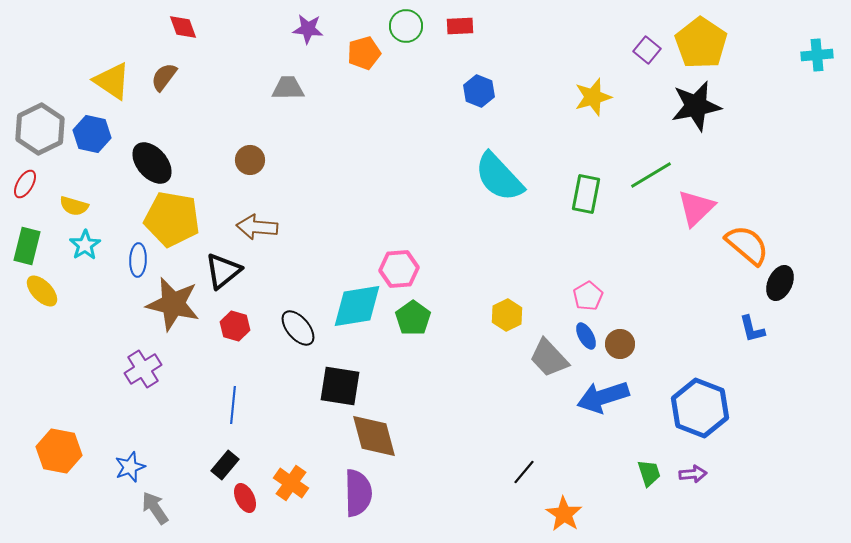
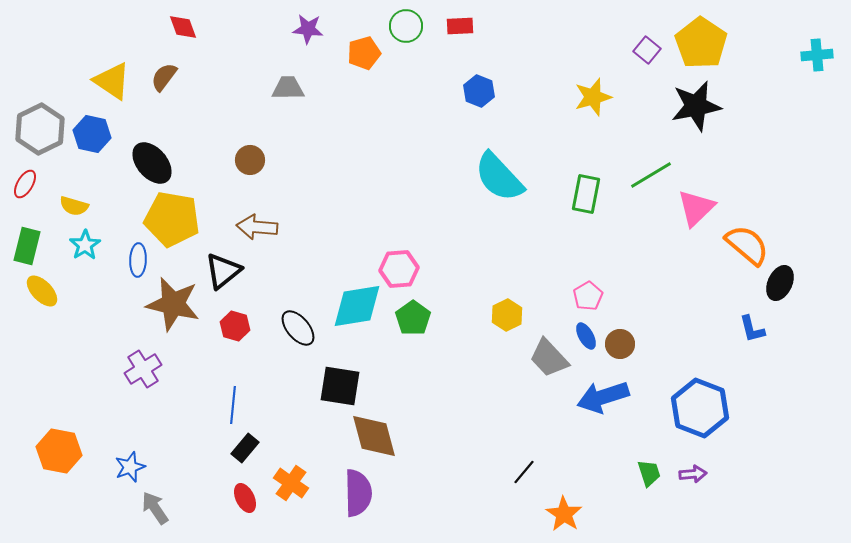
black rectangle at (225, 465): moved 20 px right, 17 px up
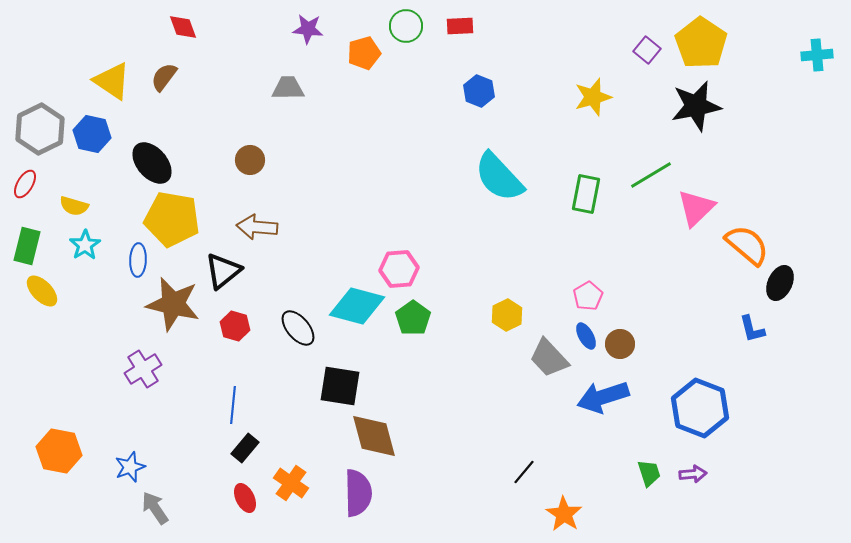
cyan diamond at (357, 306): rotated 24 degrees clockwise
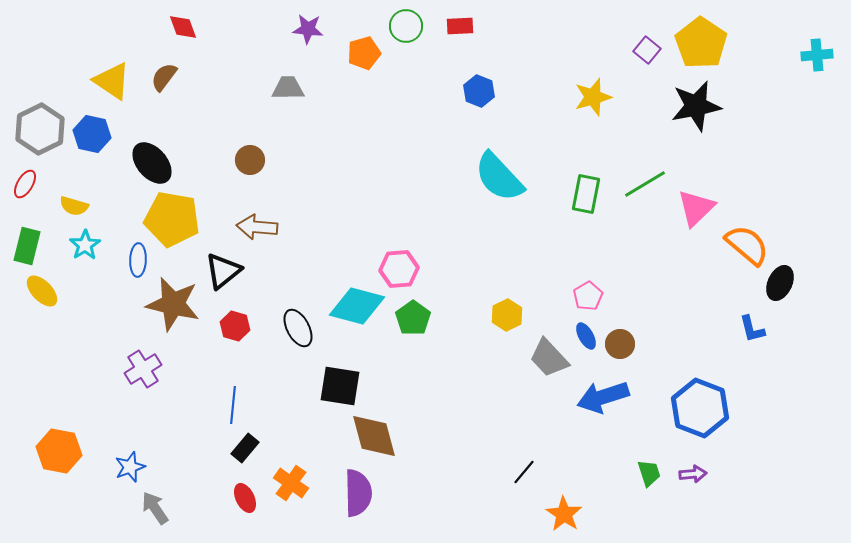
green line at (651, 175): moved 6 px left, 9 px down
black ellipse at (298, 328): rotated 12 degrees clockwise
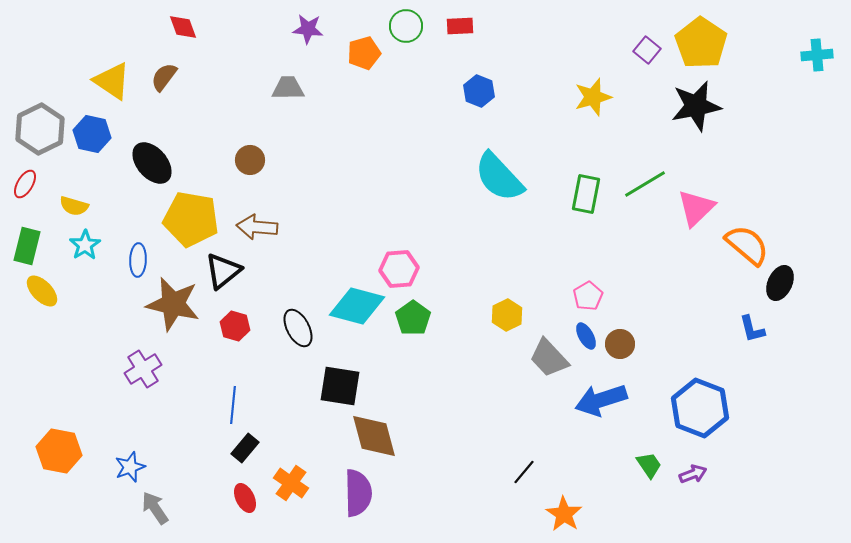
yellow pentagon at (172, 219): moved 19 px right
blue arrow at (603, 397): moved 2 px left, 3 px down
green trapezoid at (649, 473): moved 8 px up; rotated 16 degrees counterclockwise
purple arrow at (693, 474): rotated 16 degrees counterclockwise
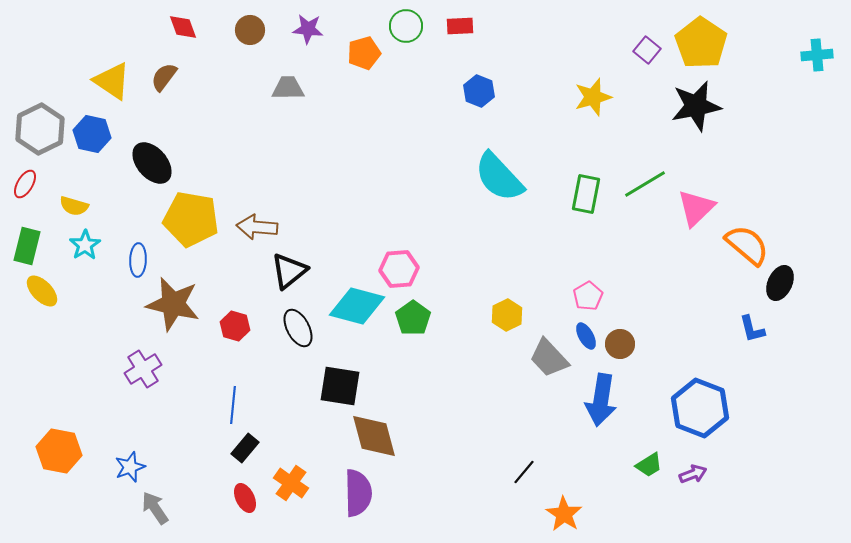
brown circle at (250, 160): moved 130 px up
black triangle at (223, 271): moved 66 px right
blue arrow at (601, 400): rotated 63 degrees counterclockwise
green trapezoid at (649, 465): rotated 92 degrees clockwise
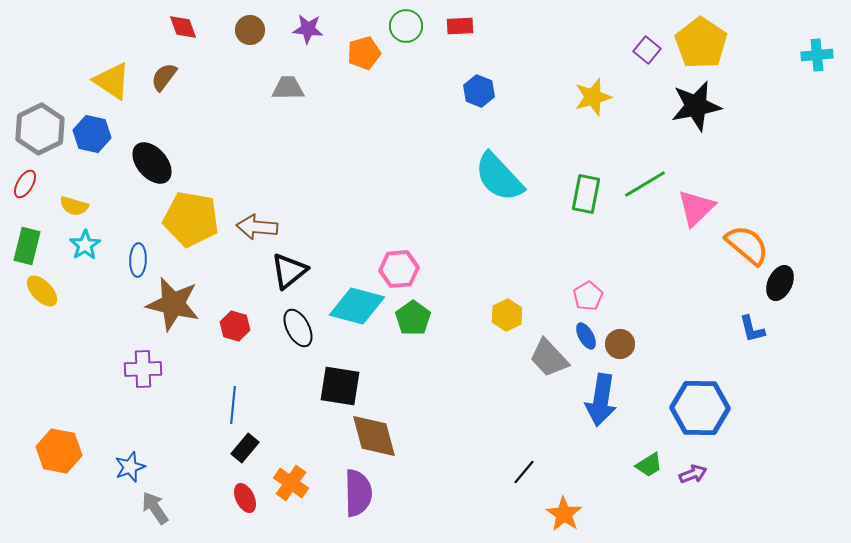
purple cross at (143, 369): rotated 30 degrees clockwise
blue hexagon at (700, 408): rotated 20 degrees counterclockwise
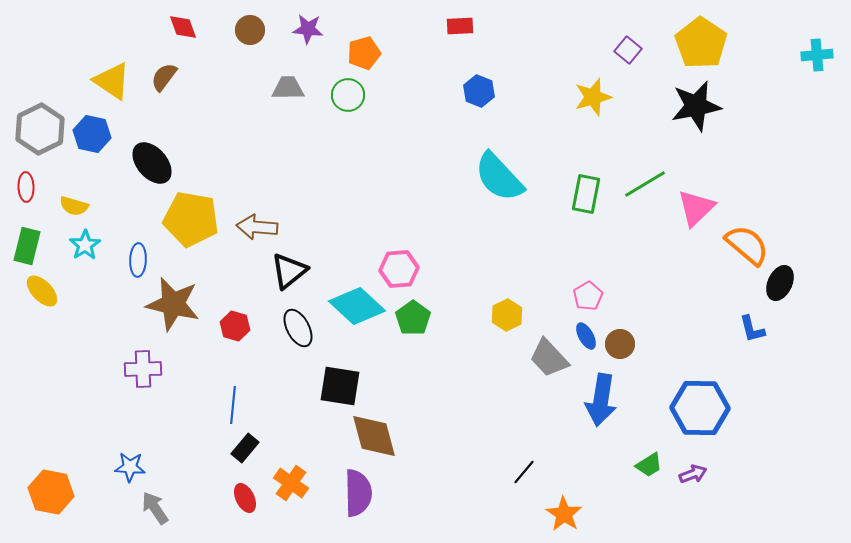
green circle at (406, 26): moved 58 px left, 69 px down
purple square at (647, 50): moved 19 px left
red ellipse at (25, 184): moved 1 px right, 3 px down; rotated 32 degrees counterclockwise
cyan diamond at (357, 306): rotated 28 degrees clockwise
orange hexagon at (59, 451): moved 8 px left, 41 px down
blue star at (130, 467): rotated 24 degrees clockwise
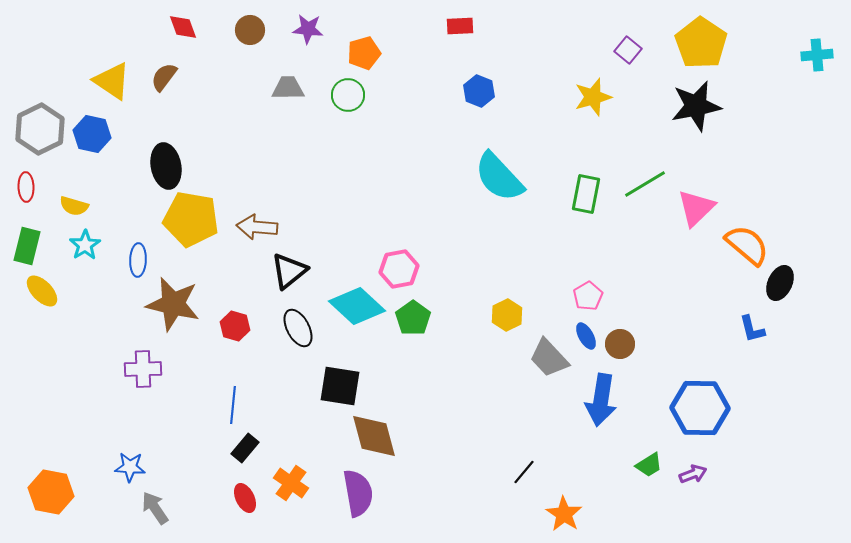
black ellipse at (152, 163): moved 14 px right, 3 px down; rotated 30 degrees clockwise
pink hexagon at (399, 269): rotated 6 degrees counterclockwise
purple semicircle at (358, 493): rotated 9 degrees counterclockwise
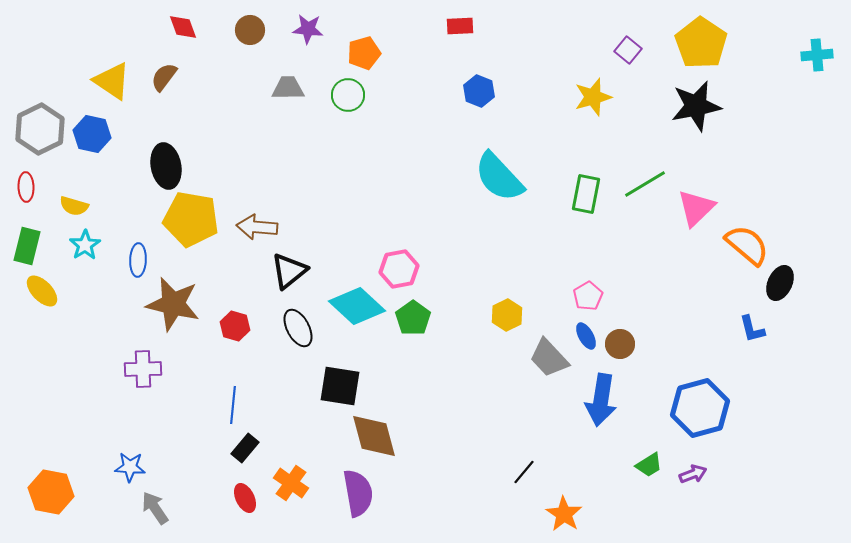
blue hexagon at (700, 408): rotated 16 degrees counterclockwise
